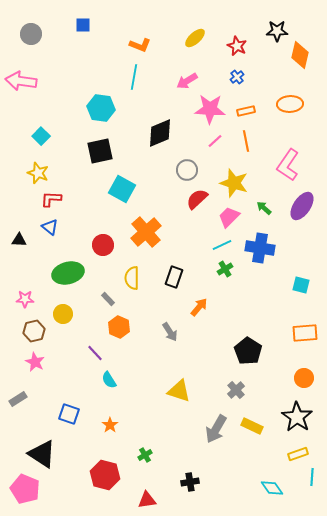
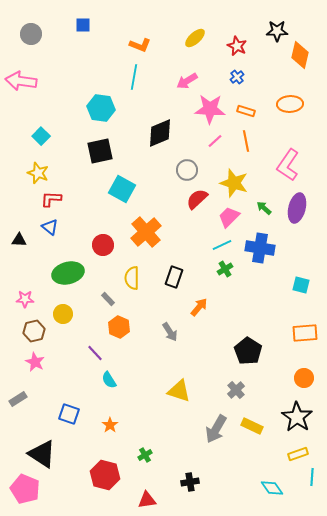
orange rectangle at (246, 111): rotated 30 degrees clockwise
purple ellipse at (302, 206): moved 5 px left, 2 px down; rotated 20 degrees counterclockwise
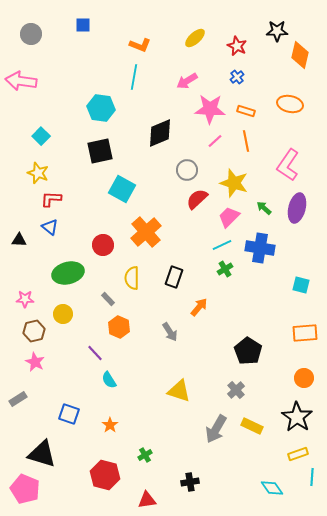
orange ellipse at (290, 104): rotated 15 degrees clockwise
black triangle at (42, 454): rotated 16 degrees counterclockwise
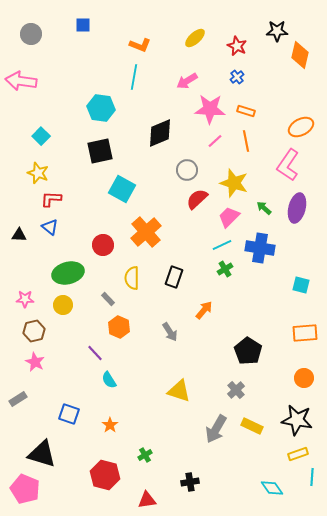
orange ellipse at (290, 104): moved 11 px right, 23 px down; rotated 40 degrees counterclockwise
black triangle at (19, 240): moved 5 px up
orange arrow at (199, 307): moved 5 px right, 3 px down
yellow circle at (63, 314): moved 9 px up
black star at (297, 417): moved 3 px down; rotated 24 degrees counterclockwise
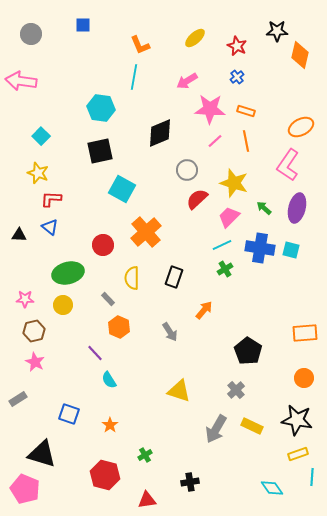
orange L-shape at (140, 45): rotated 45 degrees clockwise
cyan square at (301, 285): moved 10 px left, 35 px up
